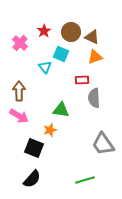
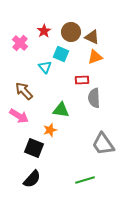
brown arrow: moved 5 px right; rotated 42 degrees counterclockwise
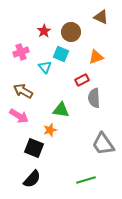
brown triangle: moved 9 px right, 20 px up
pink cross: moved 1 px right, 9 px down; rotated 28 degrees clockwise
orange triangle: moved 1 px right
red rectangle: rotated 24 degrees counterclockwise
brown arrow: moved 1 px left; rotated 18 degrees counterclockwise
green line: moved 1 px right
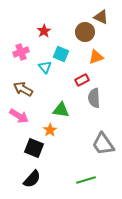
brown circle: moved 14 px right
brown arrow: moved 2 px up
orange star: rotated 16 degrees counterclockwise
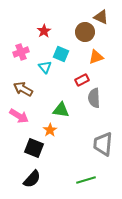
gray trapezoid: rotated 40 degrees clockwise
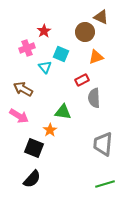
pink cross: moved 6 px right, 4 px up
green triangle: moved 2 px right, 2 px down
green line: moved 19 px right, 4 px down
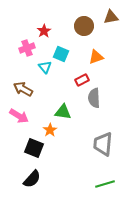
brown triangle: moved 10 px right; rotated 35 degrees counterclockwise
brown circle: moved 1 px left, 6 px up
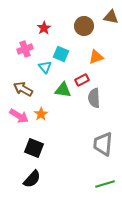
brown triangle: rotated 21 degrees clockwise
red star: moved 3 px up
pink cross: moved 2 px left, 1 px down
green triangle: moved 22 px up
orange star: moved 9 px left, 16 px up
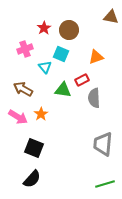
brown circle: moved 15 px left, 4 px down
pink arrow: moved 1 px left, 1 px down
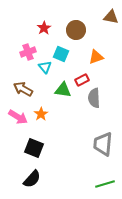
brown circle: moved 7 px right
pink cross: moved 3 px right, 3 px down
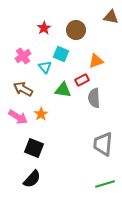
pink cross: moved 5 px left, 4 px down; rotated 14 degrees counterclockwise
orange triangle: moved 4 px down
